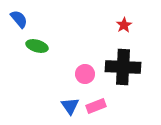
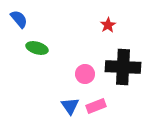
red star: moved 16 px left
green ellipse: moved 2 px down
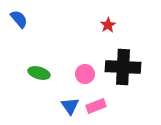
green ellipse: moved 2 px right, 25 px down
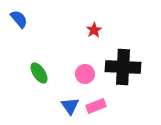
red star: moved 14 px left, 5 px down
green ellipse: rotated 40 degrees clockwise
